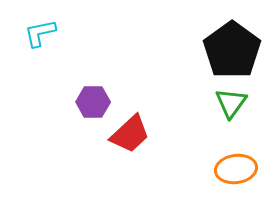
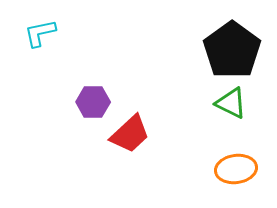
green triangle: rotated 40 degrees counterclockwise
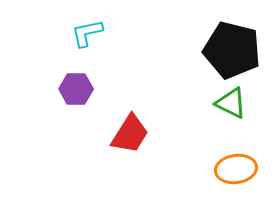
cyan L-shape: moved 47 px right
black pentagon: rotated 22 degrees counterclockwise
purple hexagon: moved 17 px left, 13 px up
red trapezoid: rotated 15 degrees counterclockwise
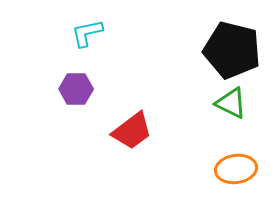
red trapezoid: moved 2 px right, 3 px up; rotated 21 degrees clockwise
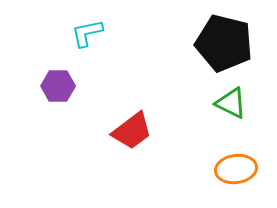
black pentagon: moved 8 px left, 7 px up
purple hexagon: moved 18 px left, 3 px up
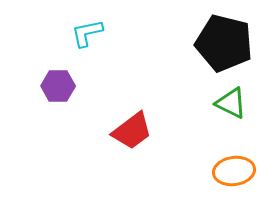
orange ellipse: moved 2 px left, 2 px down
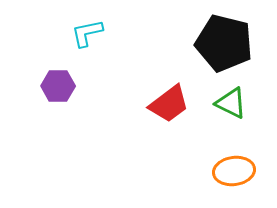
red trapezoid: moved 37 px right, 27 px up
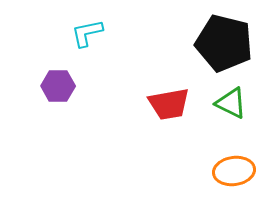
red trapezoid: rotated 27 degrees clockwise
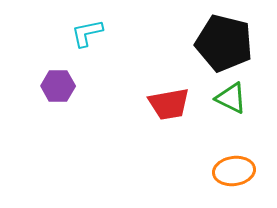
green triangle: moved 5 px up
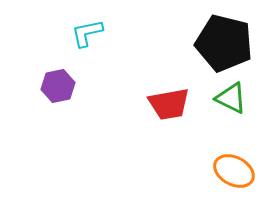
purple hexagon: rotated 12 degrees counterclockwise
orange ellipse: rotated 36 degrees clockwise
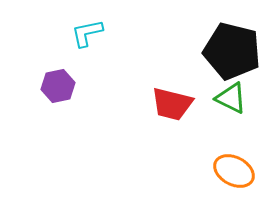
black pentagon: moved 8 px right, 8 px down
red trapezoid: moved 3 px right; rotated 24 degrees clockwise
